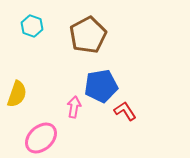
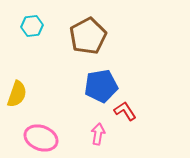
cyan hexagon: rotated 25 degrees counterclockwise
brown pentagon: moved 1 px down
pink arrow: moved 24 px right, 27 px down
pink ellipse: rotated 64 degrees clockwise
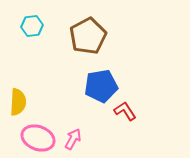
yellow semicircle: moved 1 px right, 8 px down; rotated 16 degrees counterclockwise
pink arrow: moved 25 px left, 5 px down; rotated 20 degrees clockwise
pink ellipse: moved 3 px left
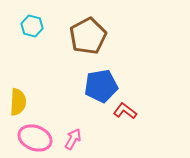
cyan hexagon: rotated 20 degrees clockwise
red L-shape: rotated 20 degrees counterclockwise
pink ellipse: moved 3 px left
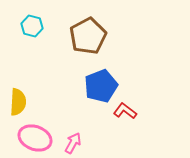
blue pentagon: rotated 12 degrees counterclockwise
pink arrow: moved 4 px down
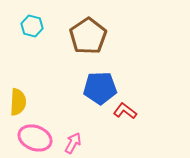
brown pentagon: rotated 6 degrees counterclockwise
blue pentagon: moved 1 px left, 2 px down; rotated 20 degrees clockwise
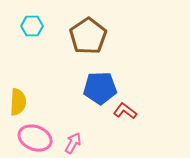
cyan hexagon: rotated 15 degrees counterclockwise
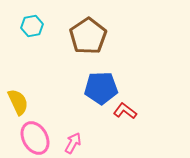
cyan hexagon: rotated 10 degrees counterclockwise
blue pentagon: moved 1 px right
yellow semicircle: rotated 28 degrees counterclockwise
pink ellipse: rotated 40 degrees clockwise
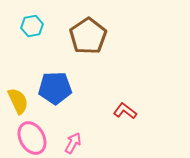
blue pentagon: moved 46 px left
yellow semicircle: moved 1 px up
pink ellipse: moved 3 px left
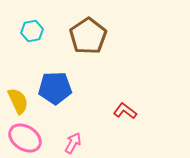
cyan hexagon: moved 5 px down
pink ellipse: moved 7 px left; rotated 28 degrees counterclockwise
